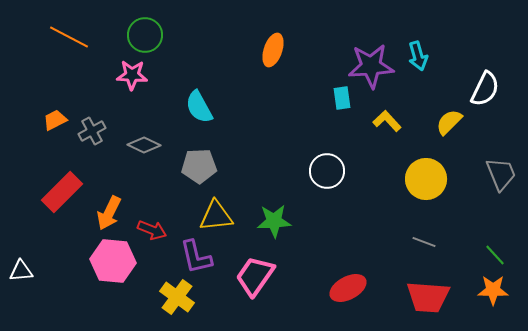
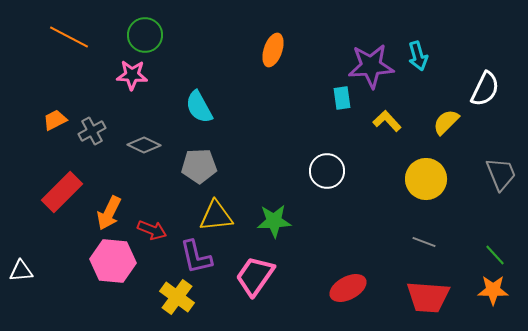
yellow semicircle: moved 3 px left
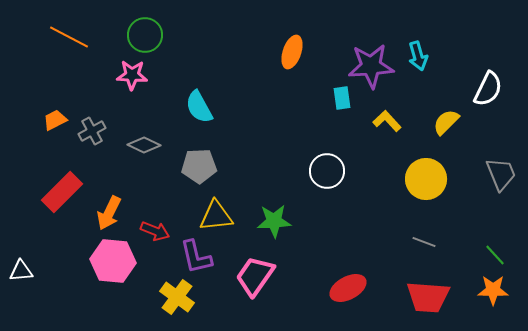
orange ellipse: moved 19 px right, 2 px down
white semicircle: moved 3 px right
red arrow: moved 3 px right, 1 px down
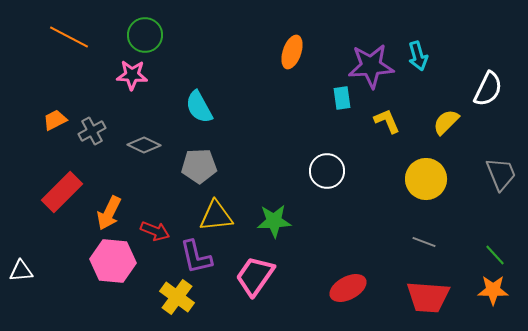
yellow L-shape: rotated 20 degrees clockwise
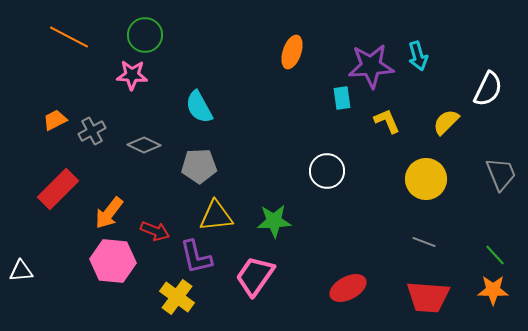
red rectangle: moved 4 px left, 3 px up
orange arrow: rotated 12 degrees clockwise
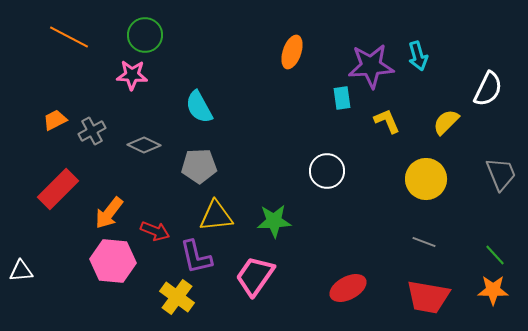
red trapezoid: rotated 6 degrees clockwise
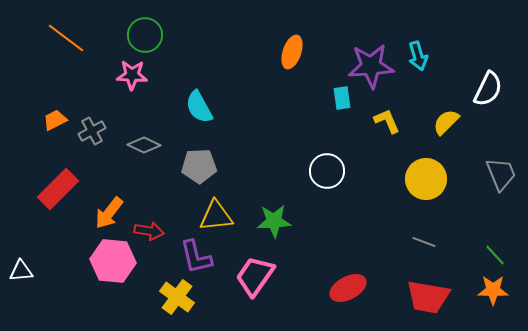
orange line: moved 3 px left, 1 px down; rotated 9 degrees clockwise
red arrow: moved 6 px left; rotated 12 degrees counterclockwise
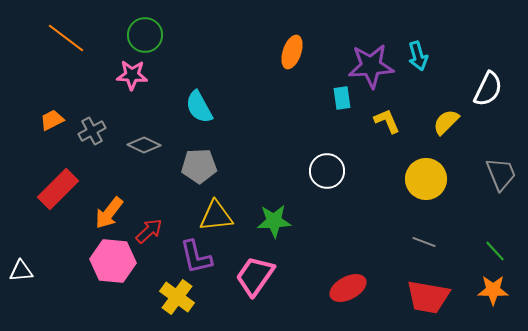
orange trapezoid: moved 3 px left
red arrow: rotated 52 degrees counterclockwise
green line: moved 4 px up
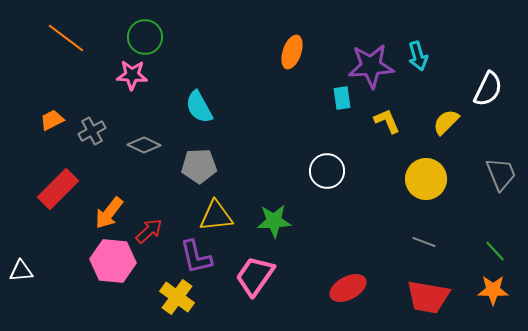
green circle: moved 2 px down
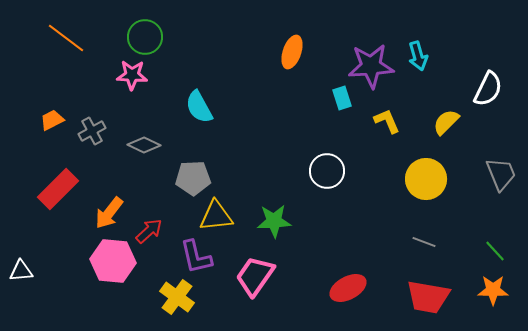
cyan rectangle: rotated 10 degrees counterclockwise
gray pentagon: moved 6 px left, 12 px down
